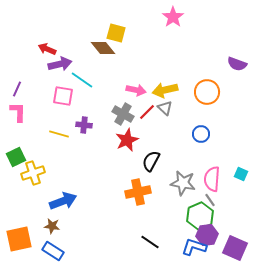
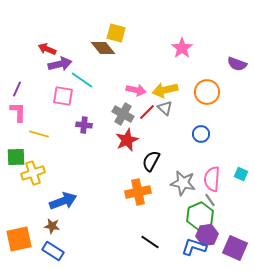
pink star: moved 9 px right, 31 px down
yellow line: moved 20 px left
green square: rotated 24 degrees clockwise
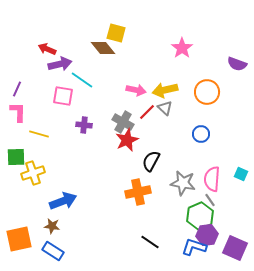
gray cross: moved 8 px down
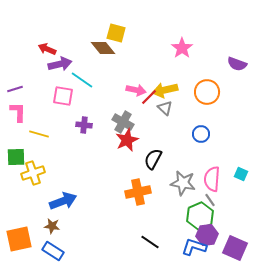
purple line: moved 2 px left; rotated 49 degrees clockwise
red line: moved 2 px right, 15 px up
black semicircle: moved 2 px right, 2 px up
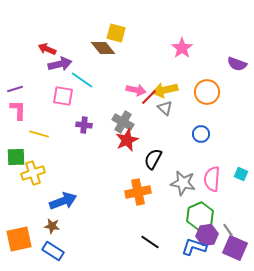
pink L-shape: moved 2 px up
gray line: moved 18 px right, 30 px down
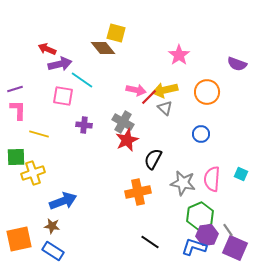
pink star: moved 3 px left, 7 px down
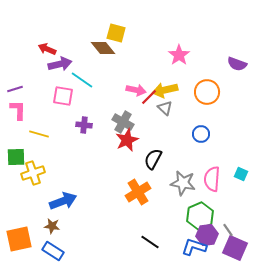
orange cross: rotated 20 degrees counterclockwise
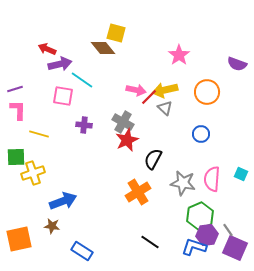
blue rectangle: moved 29 px right
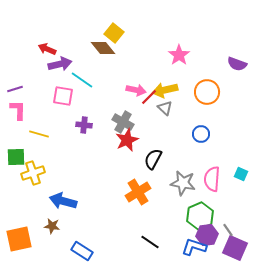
yellow square: moved 2 px left; rotated 24 degrees clockwise
blue arrow: rotated 144 degrees counterclockwise
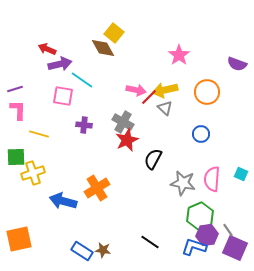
brown diamond: rotated 10 degrees clockwise
orange cross: moved 41 px left, 4 px up
brown star: moved 51 px right, 24 px down
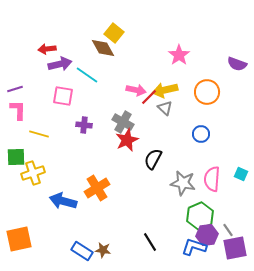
red arrow: rotated 30 degrees counterclockwise
cyan line: moved 5 px right, 5 px up
black line: rotated 24 degrees clockwise
purple square: rotated 35 degrees counterclockwise
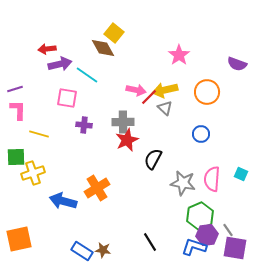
pink square: moved 4 px right, 2 px down
gray cross: rotated 30 degrees counterclockwise
purple square: rotated 20 degrees clockwise
